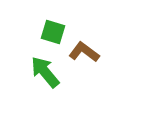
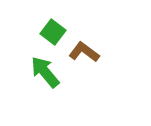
green square: rotated 20 degrees clockwise
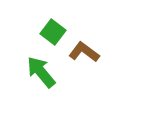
green arrow: moved 4 px left
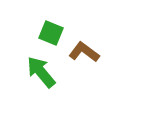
green square: moved 2 px left, 1 px down; rotated 15 degrees counterclockwise
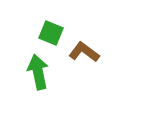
green arrow: moved 3 px left; rotated 28 degrees clockwise
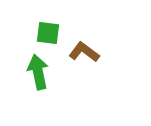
green square: moved 3 px left; rotated 15 degrees counterclockwise
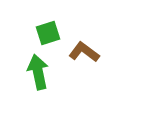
green square: rotated 25 degrees counterclockwise
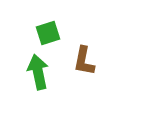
brown L-shape: moved 9 px down; rotated 116 degrees counterclockwise
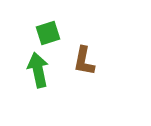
green arrow: moved 2 px up
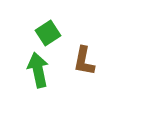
green square: rotated 15 degrees counterclockwise
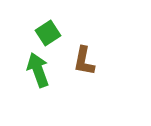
green arrow: rotated 8 degrees counterclockwise
